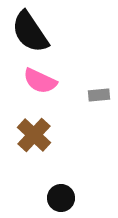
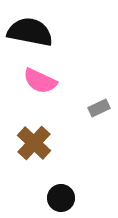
black semicircle: rotated 135 degrees clockwise
gray rectangle: moved 13 px down; rotated 20 degrees counterclockwise
brown cross: moved 8 px down
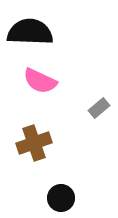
black semicircle: rotated 9 degrees counterclockwise
gray rectangle: rotated 15 degrees counterclockwise
brown cross: rotated 28 degrees clockwise
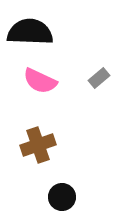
gray rectangle: moved 30 px up
brown cross: moved 4 px right, 2 px down
black circle: moved 1 px right, 1 px up
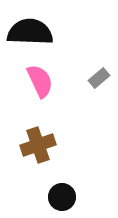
pink semicircle: rotated 140 degrees counterclockwise
